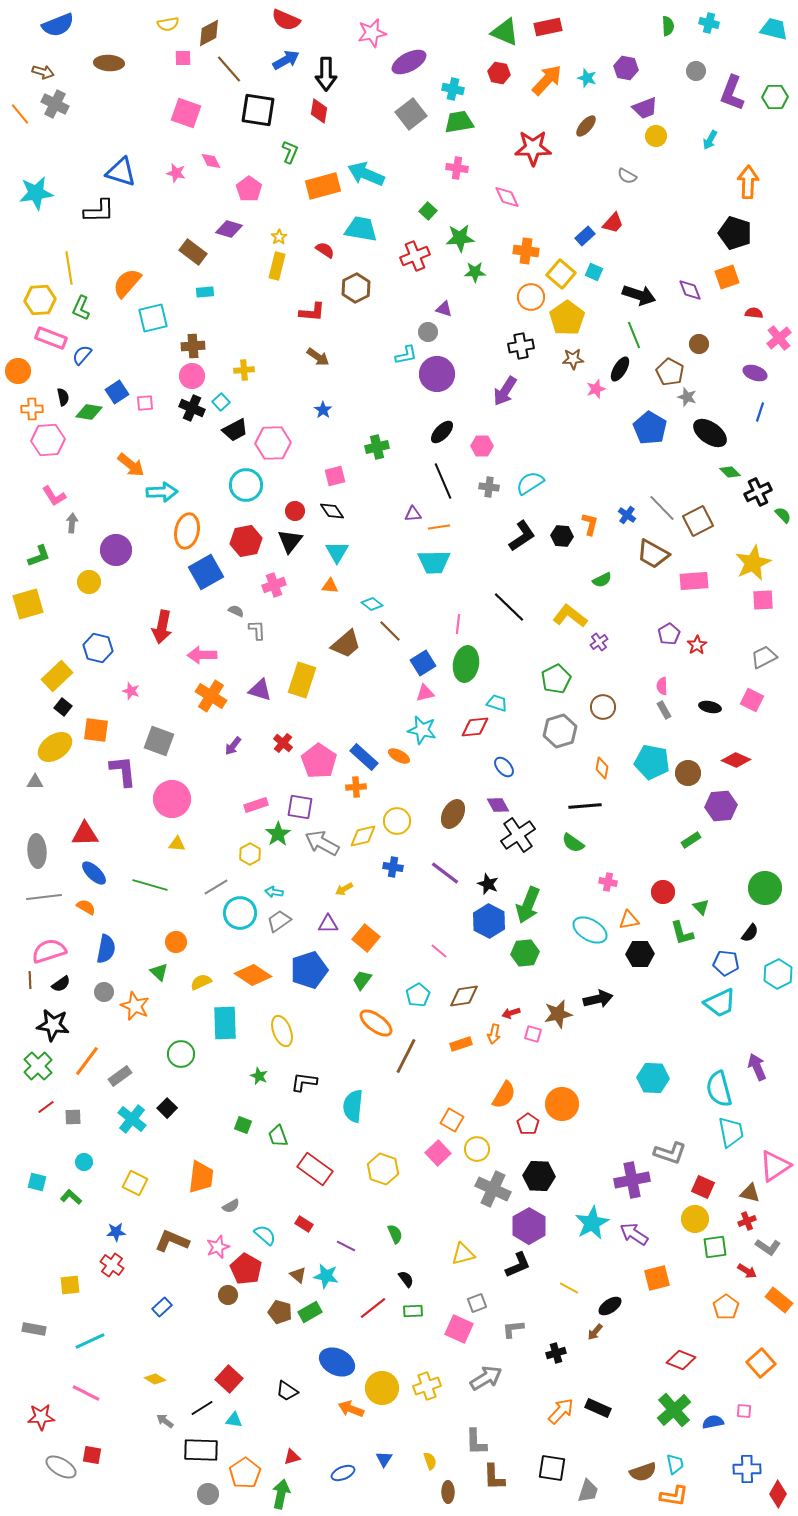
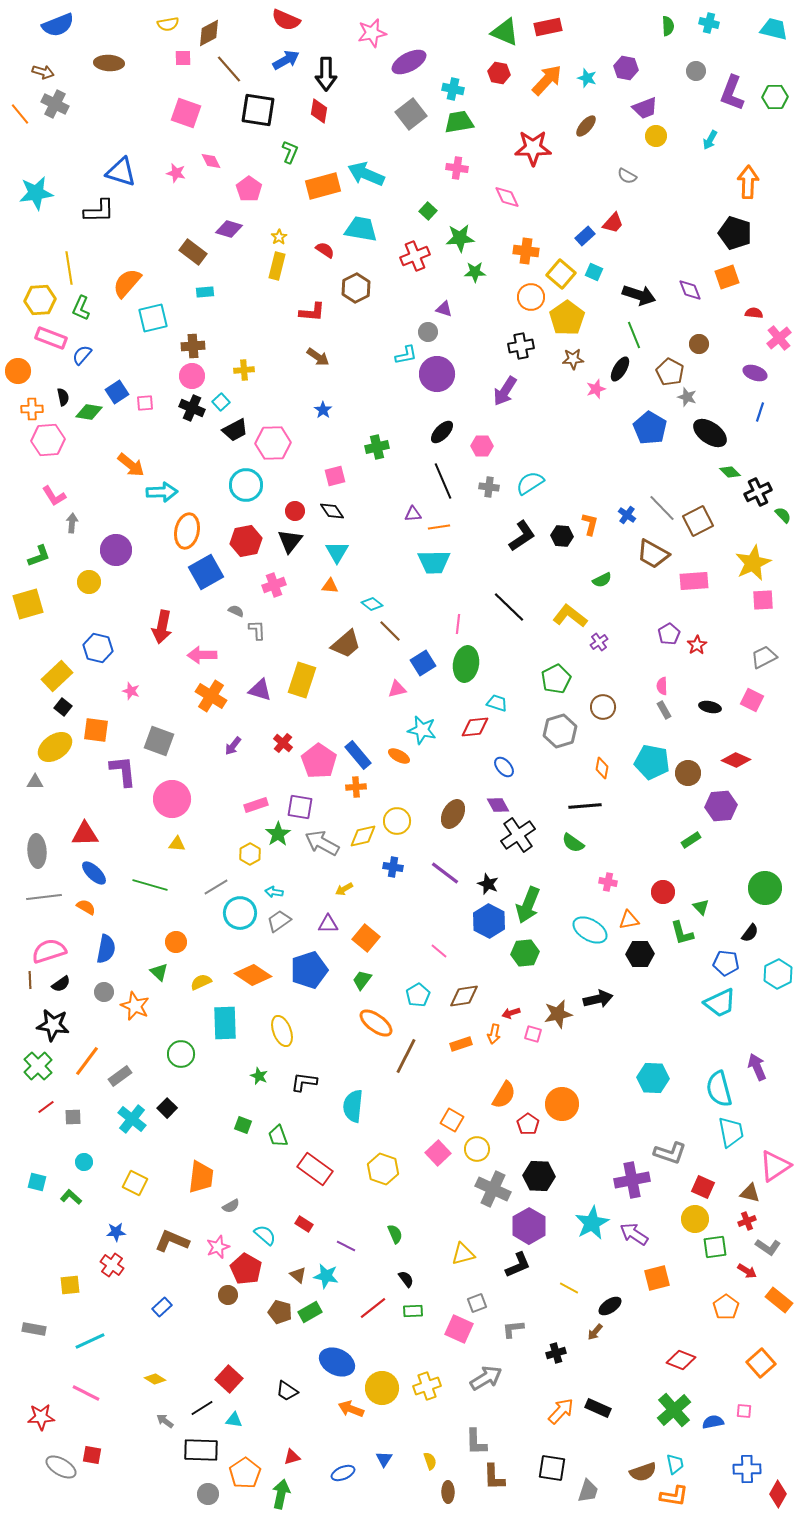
pink triangle at (425, 693): moved 28 px left, 4 px up
blue rectangle at (364, 757): moved 6 px left, 2 px up; rotated 8 degrees clockwise
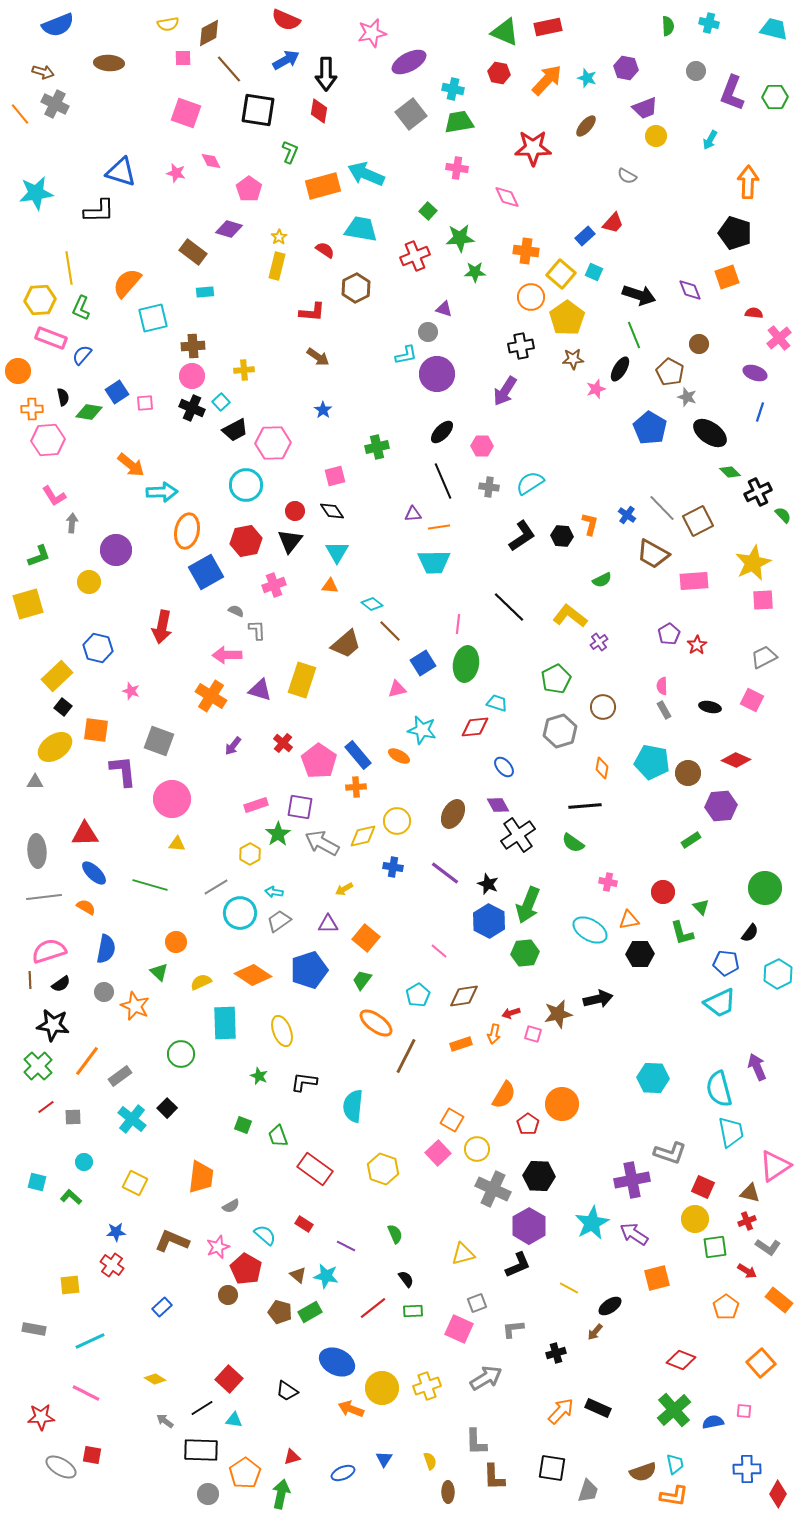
pink arrow at (202, 655): moved 25 px right
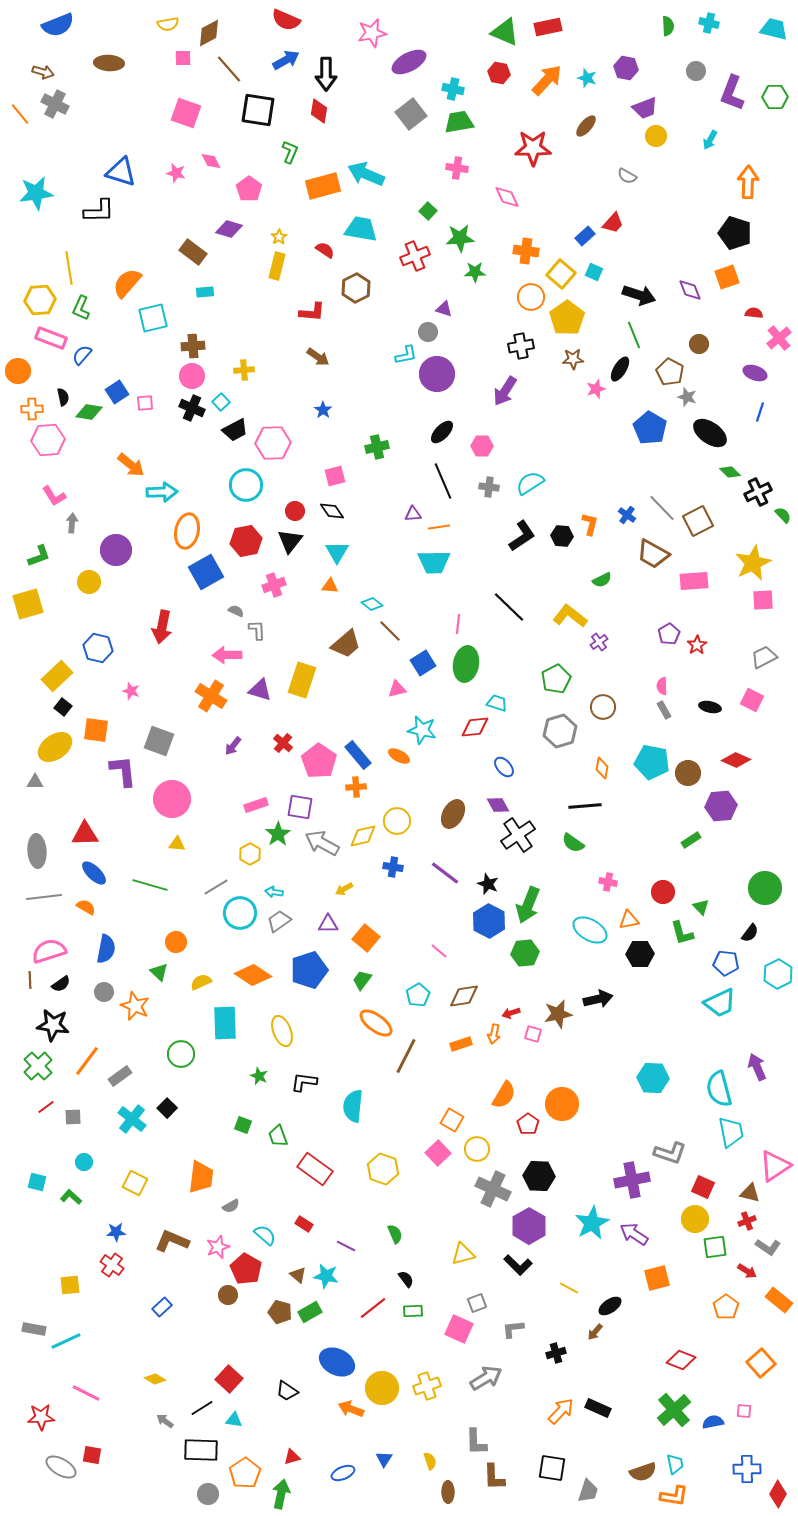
black L-shape at (518, 1265): rotated 68 degrees clockwise
cyan line at (90, 1341): moved 24 px left
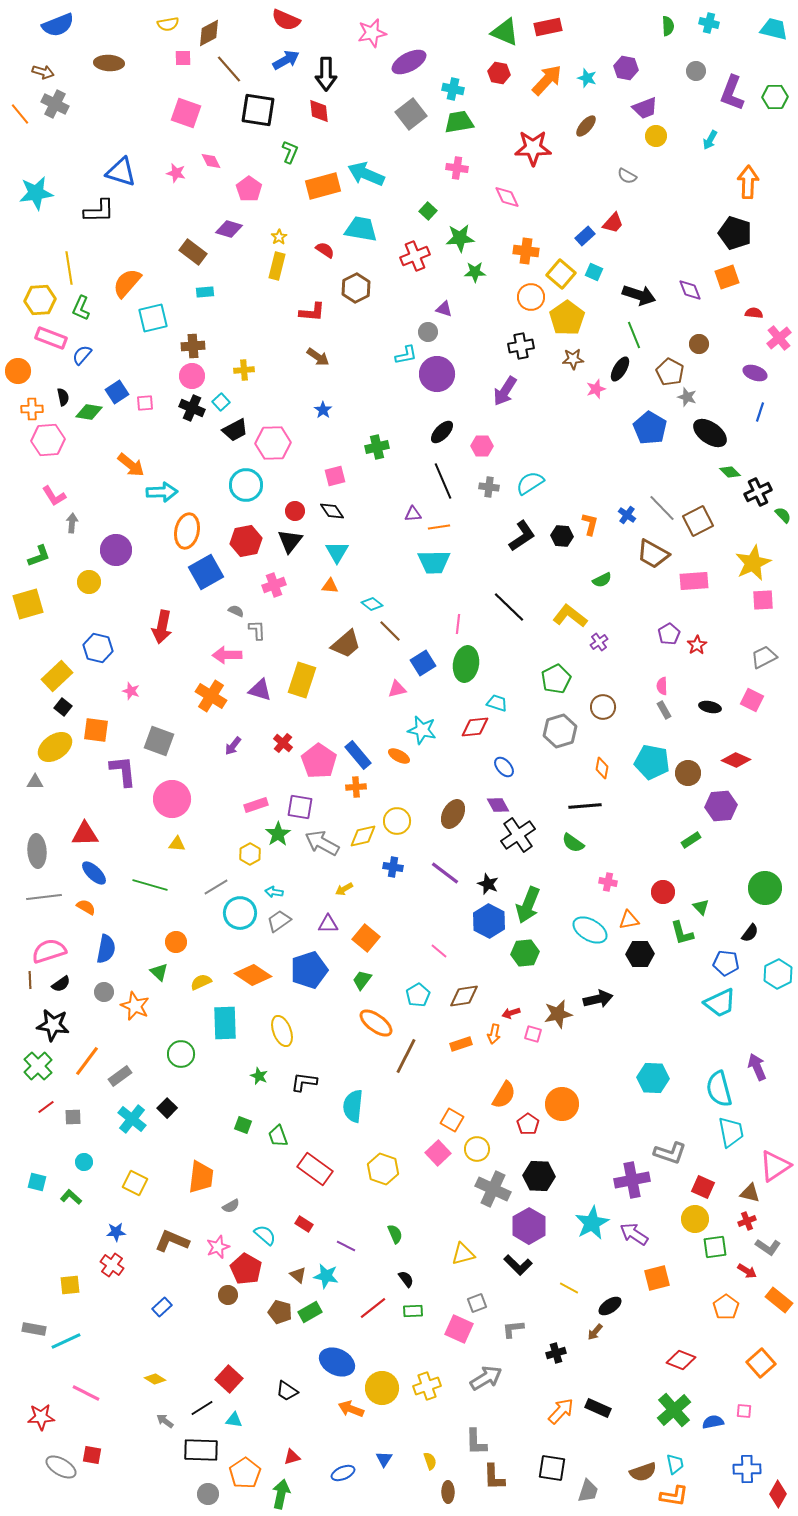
red diamond at (319, 111): rotated 15 degrees counterclockwise
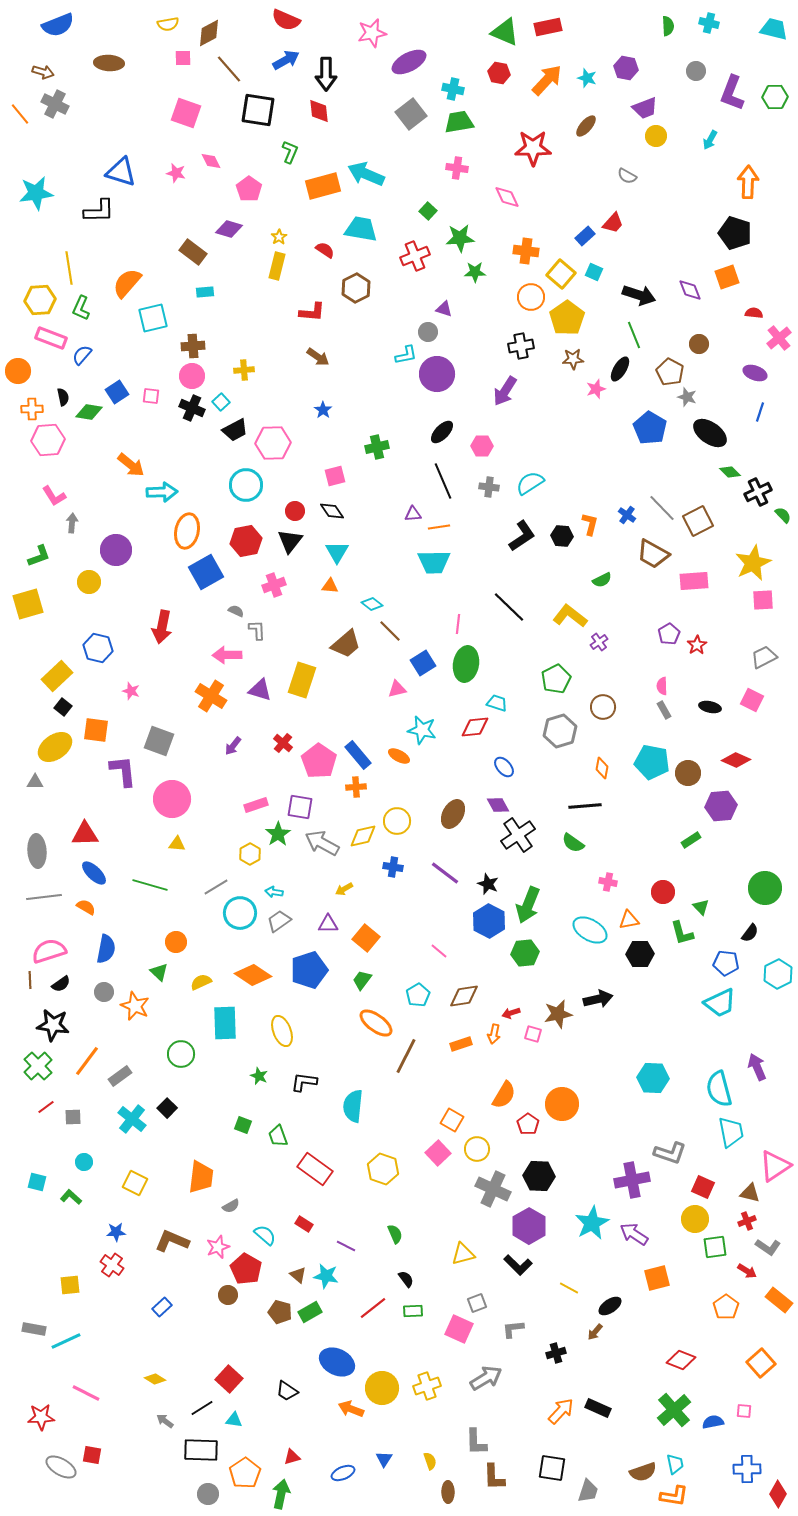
pink square at (145, 403): moved 6 px right, 7 px up; rotated 12 degrees clockwise
